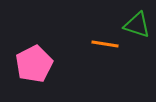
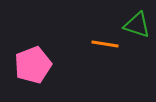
pink pentagon: moved 1 px left, 1 px down; rotated 6 degrees clockwise
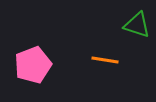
orange line: moved 16 px down
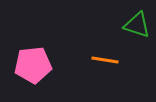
pink pentagon: rotated 15 degrees clockwise
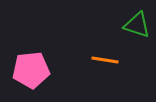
pink pentagon: moved 2 px left, 5 px down
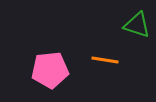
pink pentagon: moved 19 px right
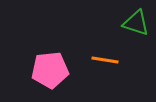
green triangle: moved 1 px left, 2 px up
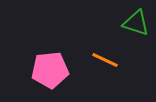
orange line: rotated 16 degrees clockwise
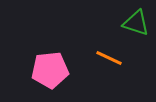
orange line: moved 4 px right, 2 px up
